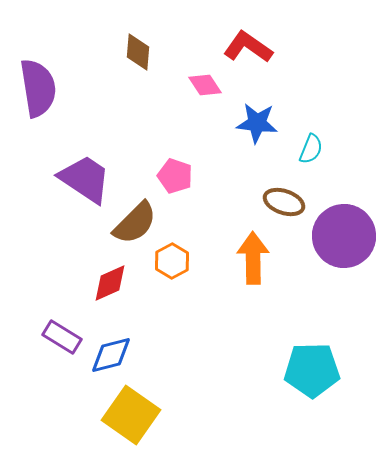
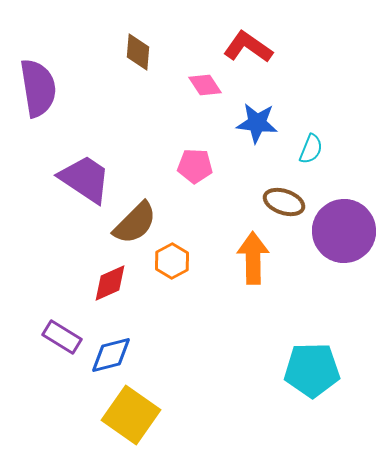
pink pentagon: moved 20 px right, 10 px up; rotated 16 degrees counterclockwise
purple circle: moved 5 px up
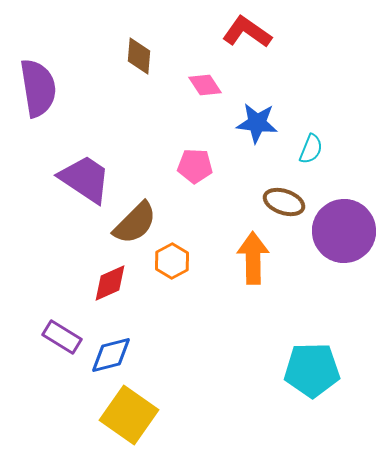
red L-shape: moved 1 px left, 15 px up
brown diamond: moved 1 px right, 4 px down
yellow square: moved 2 px left
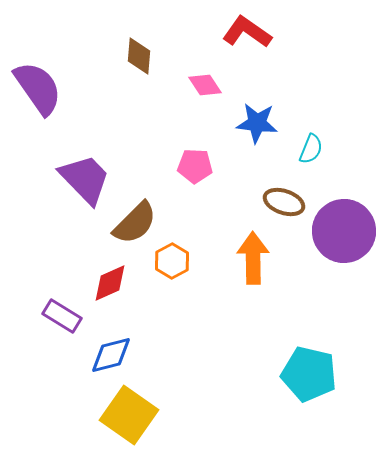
purple semicircle: rotated 26 degrees counterclockwise
purple trapezoid: rotated 12 degrees clockwise
purple rectangle: moved 21 px up
cyan pentagon: moved 3 px left, 4 px down; rotated 14 degrees clockwise
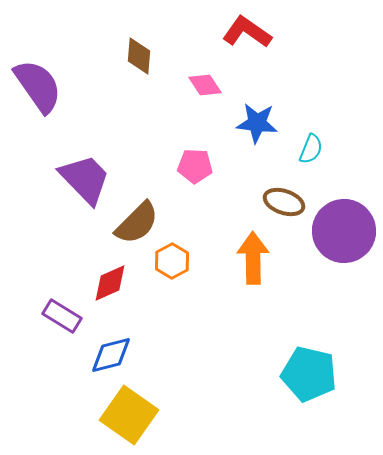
purple semicircle: moved 2 px up
brown semicircle: moved 2 px right
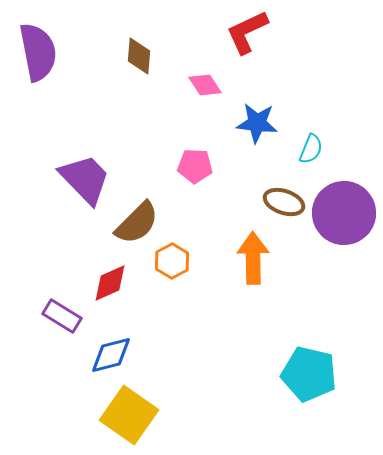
red L-shape: rotated 60 degrees counterclockwise
purple semicircle: moved 34 px up; rotated 24 degrees clockwise
purple circle: moved 18 px up
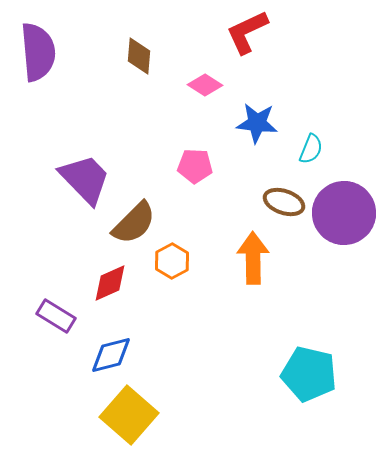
purple semicircle: rotated 6 degrees clockwise
pink diamond: rotated 24 degrees counterclockwise
brown semicircle: moved 3 px left
purple rectangle: moved 6 px left
yellow square: rotated 6 degrees clockwise
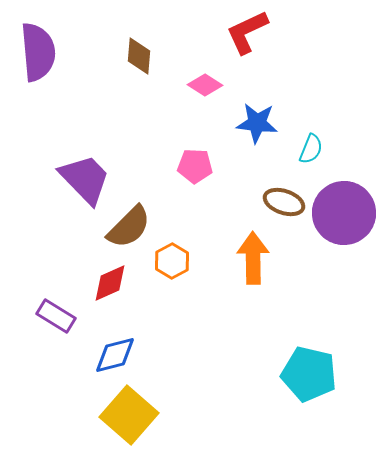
brown semicircle: moved 5 px left, 4 px down
blue diamond: moved 4 px right
